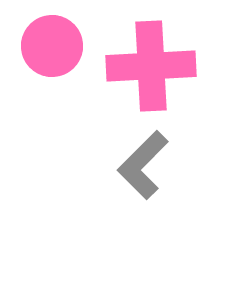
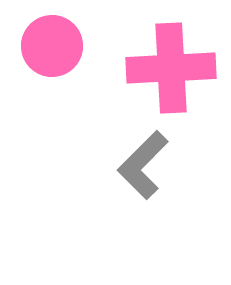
pink cross: moved 20 px right, 2 px down
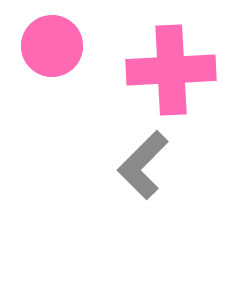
pink cross: moved 2 px down
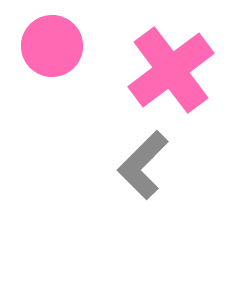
pink cross: rotated 34 degrees counterclockwise
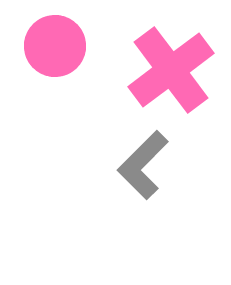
pink circle: moved 3 px right
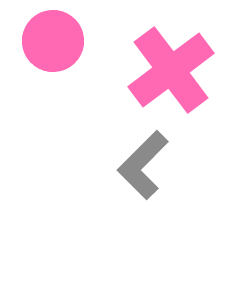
pink circle: moved 2 px left, 5 px up
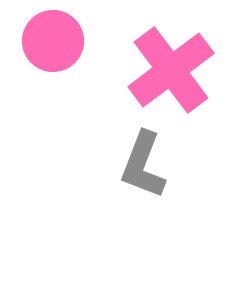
gray L-shape: rotated 24 degrees counterclockwise
